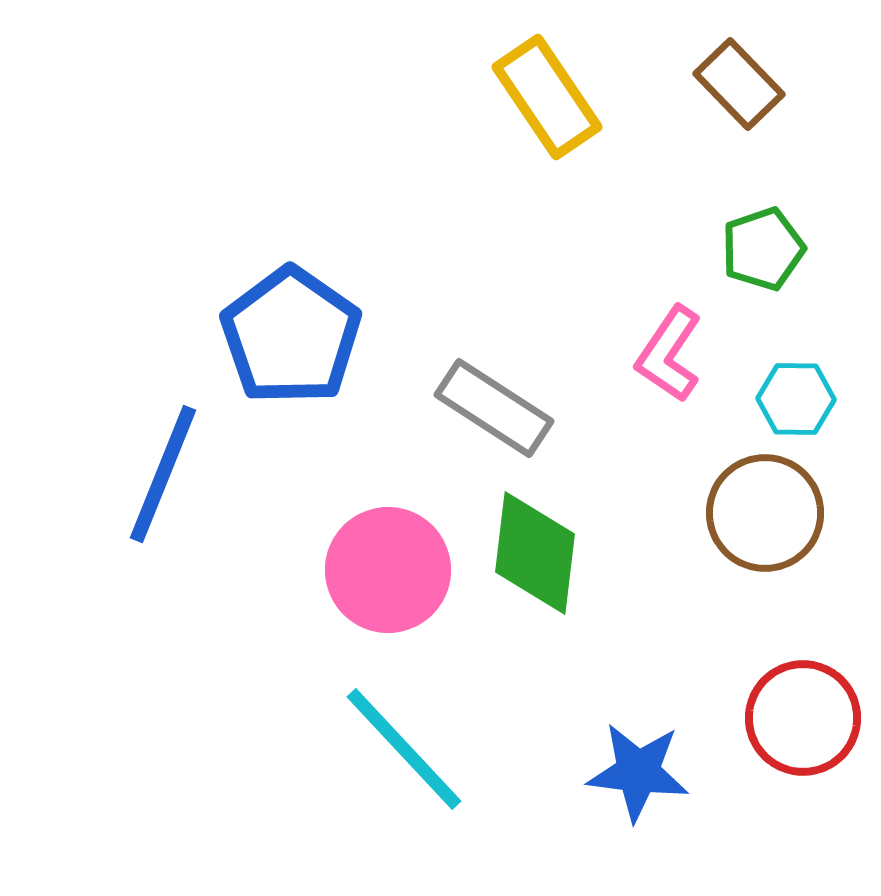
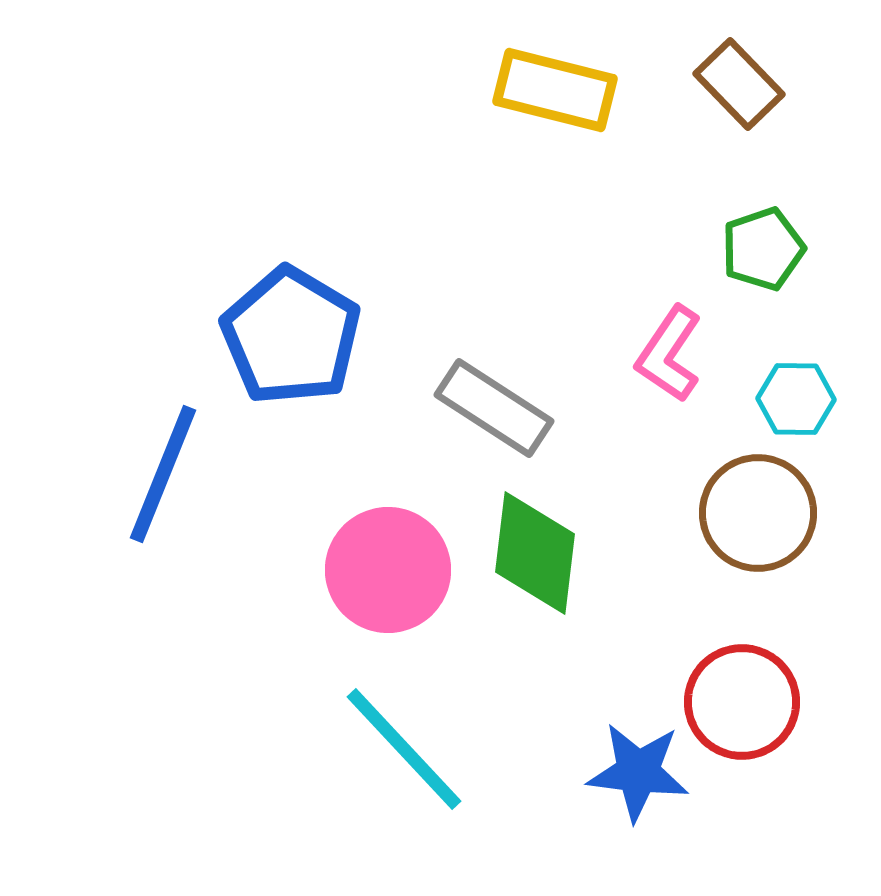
yellow rectangle: moved 8 px right, 7 px up; rotated 42 degrees counterclockwise
blue pentagon: rotated 4 degrees counterclockwise
brown circle: moved 7 px left
red circle: moved 61 px left, 16 px up
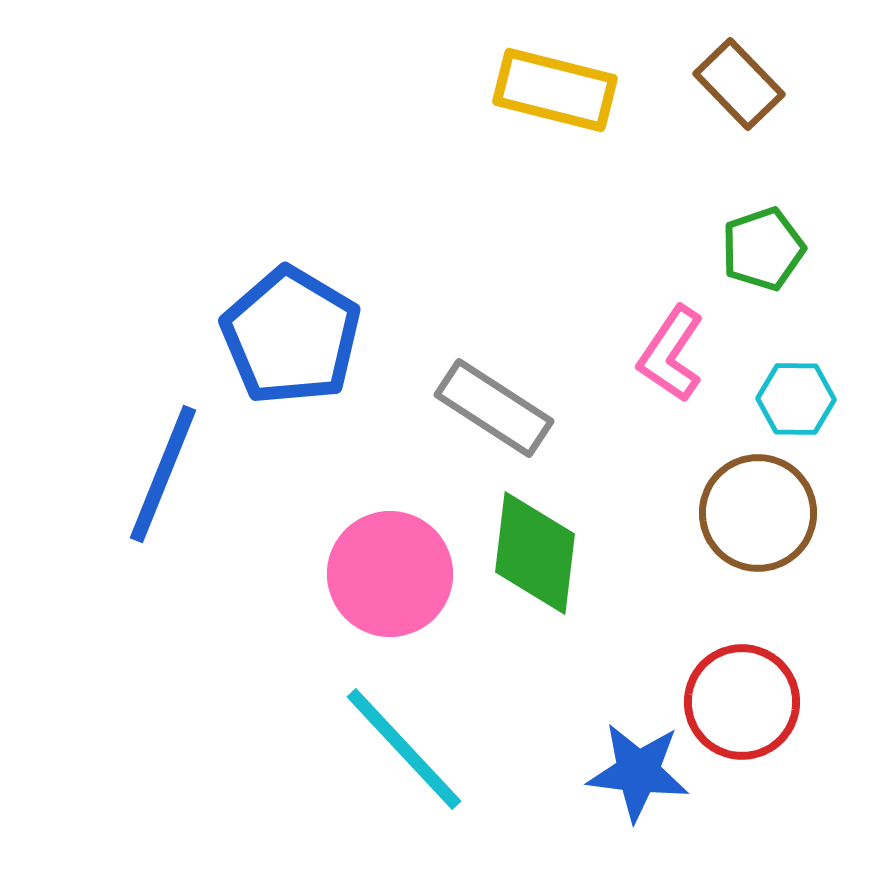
pink L-shape: moved 2 px right
pink circle: moved 2 px right, 4 px down
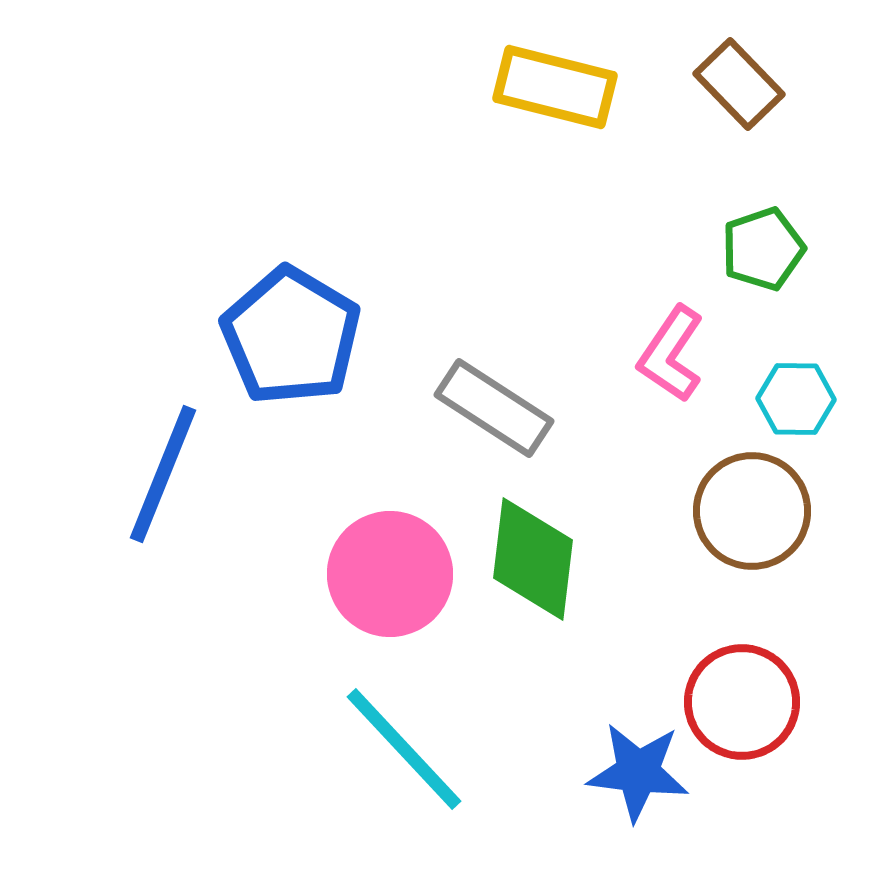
yellow rectangle: moved 3 px up
brown circle: moved 6 px left, 2 px up
green diamond: moved 2 px left, 6 px down
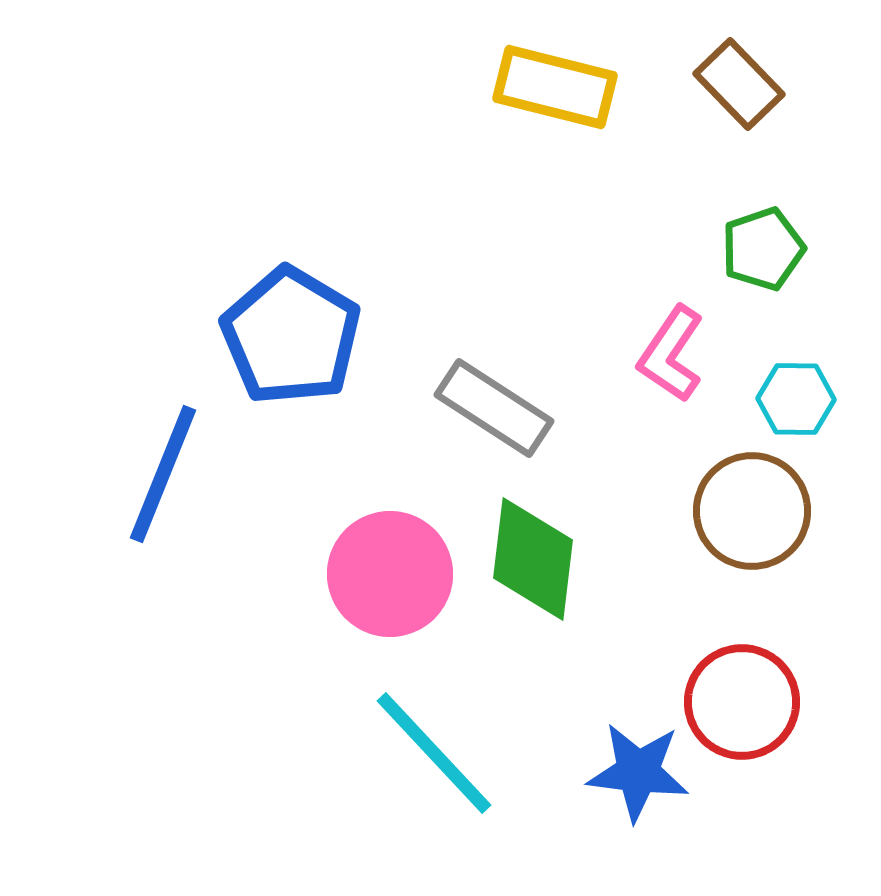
cyan line: moved 30 px right, 4 px down
